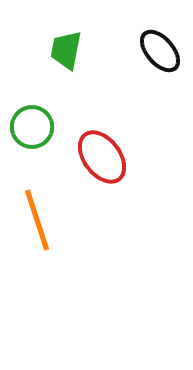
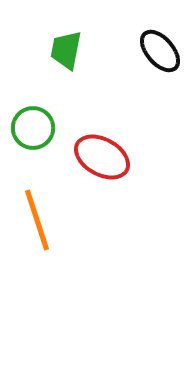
green circle: moved 1 px right, 1 px down
red ellipse: rotated 24 degrees counterclockwise
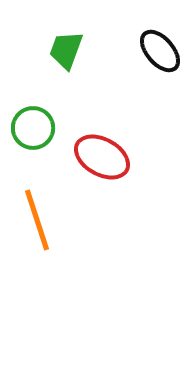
green trapezoid: rotated 9 degrees clockwise
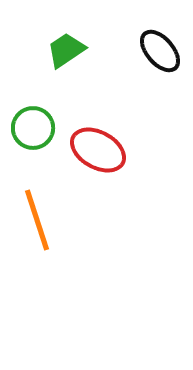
green trapezoid: rotated 36 degrees clockwise
red ellipse: moved 4 px left, 7 px up
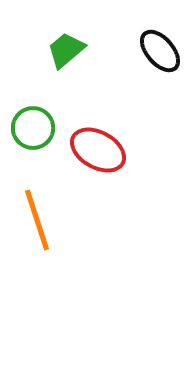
green trapezoid: rotated 6 degrees counterclockwise
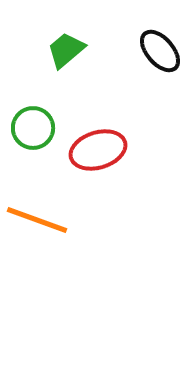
red ellipse: rotated 46 degrees counterclockwise
orange line: rotated 52 degrees counterclockwise
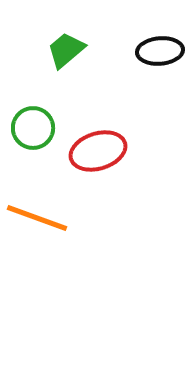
black ellipse: rotated 54 degrees counterclockwise
red ellipse: moved 1 px down
orange line: moved 2 px up
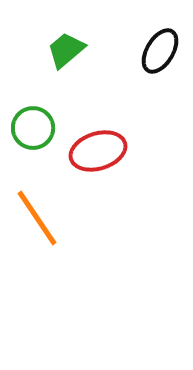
black ellipse: rotated 54 degrees counterclockwise
orange line: rotated 36 degrees clockwise
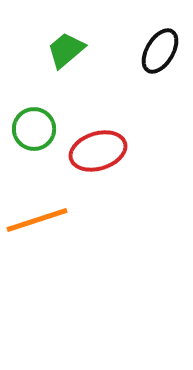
green circle: moved 1 px right, 1 px down
orange line: moved 2 px down; rotated 74 degrees counterclockwise
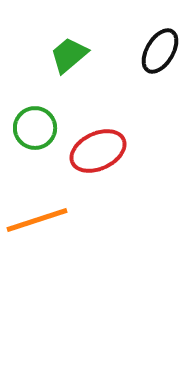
green trapezoid: moved 3 px right, 5 px down
green circle: moved 1 px right, 1 px up
red ellipse: rotated 8 degrees counterclockwise
